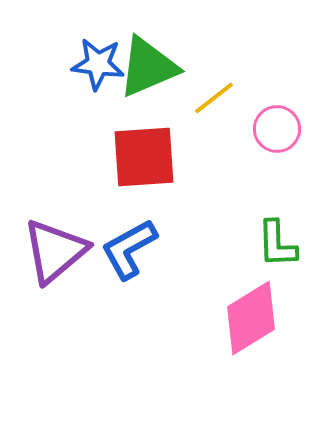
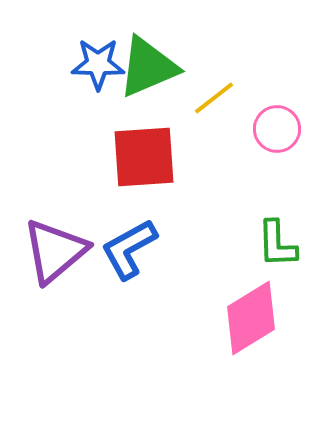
blue star: rotated 6 degrees counterclockwise
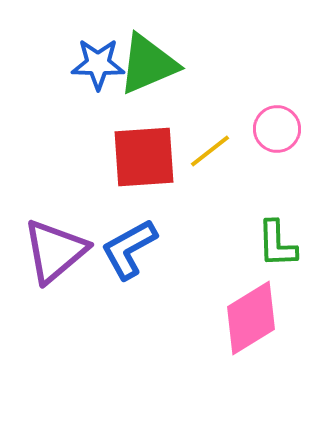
green triangle: moved 3 px up
yellow line: moved 4 px left, 53 px down
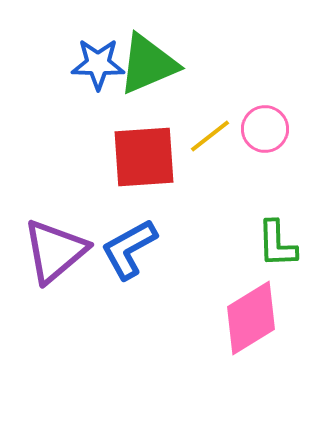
pink circle: moved 12 px left
yellow line: moved 15 px up
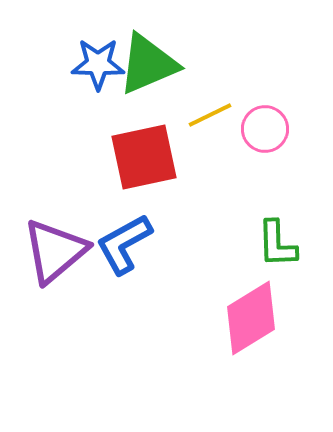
yellow line: moved 21 px up; rotated 12 degrees clockwise
red square: rotated 8 degrees counterclockwise
blue L-shape: moved 5 px left, 5 px up
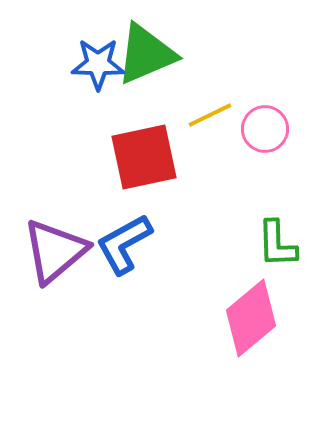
green triangle: moved 2 px left, 10 px up
pink diamond: rotated 8 degrees counterclockwise
